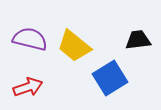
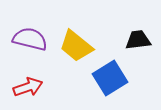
yellow trapezoid: moved 2 px right
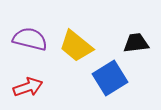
black trapezoid: moved 2 px left, 3 px down
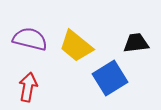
red arrow: rotated 60 degrees counterclockwise
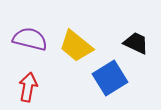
black trapezoid: rotated 32 degrees clockwise
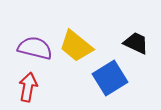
purple semicircle: moved 5 px right, 9 px down
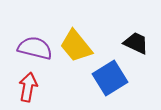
yellow trapezoid: rotated 12 degrees clockwise
